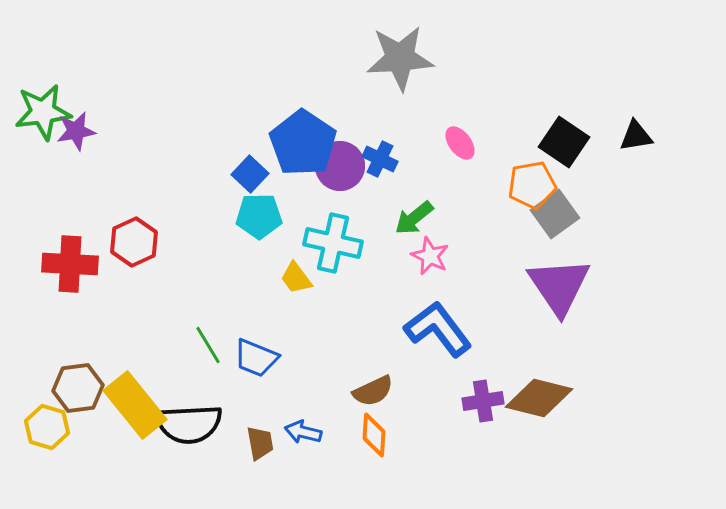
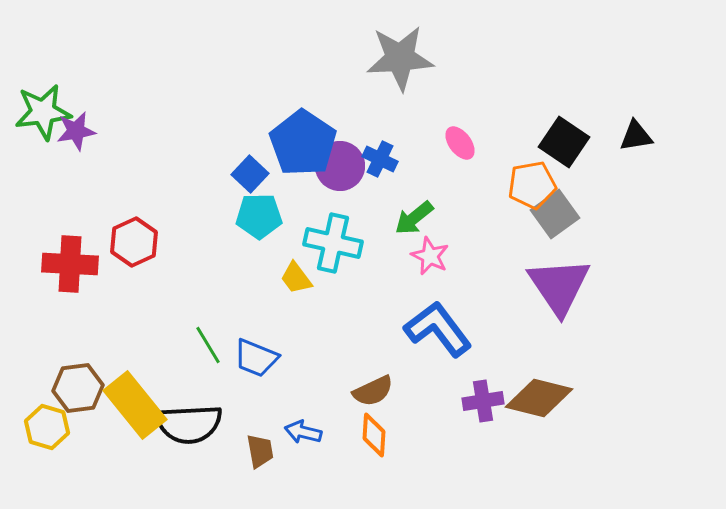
brown trapezoid: moved 8 px down
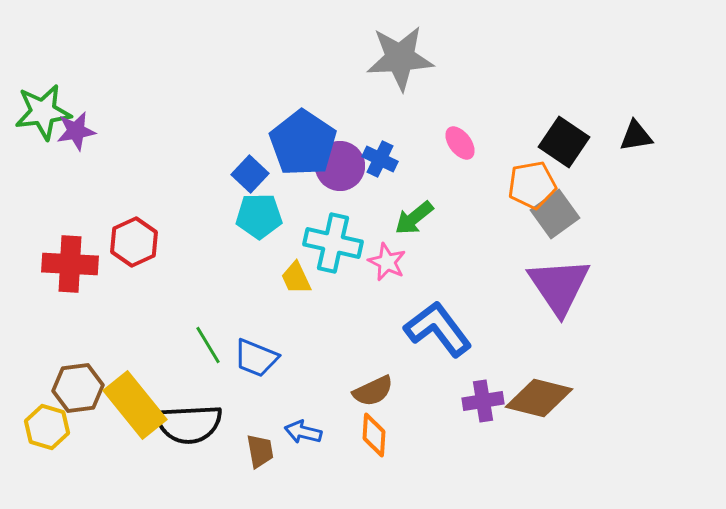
pink star: moved 43 px left, 6 px down
yellow trapezoid: rotated 12 degrees clockwise
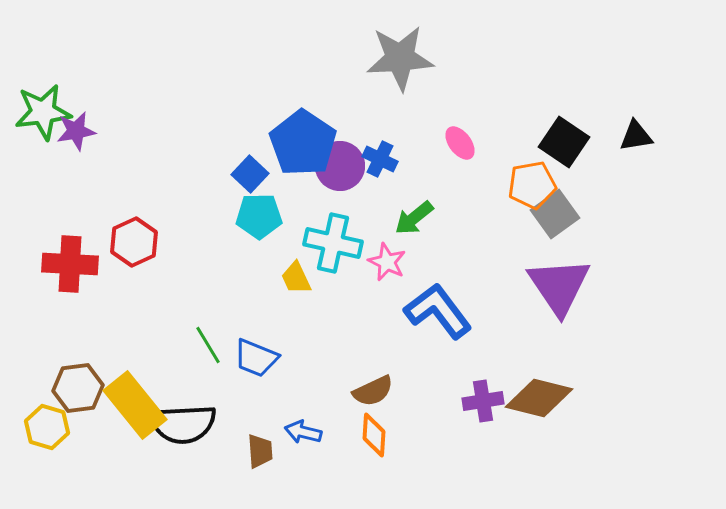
blue L-shape: moved 18 px up
black semicircle: moved 6 px left
brown trapezoid: rotated 6 degrees clockwise
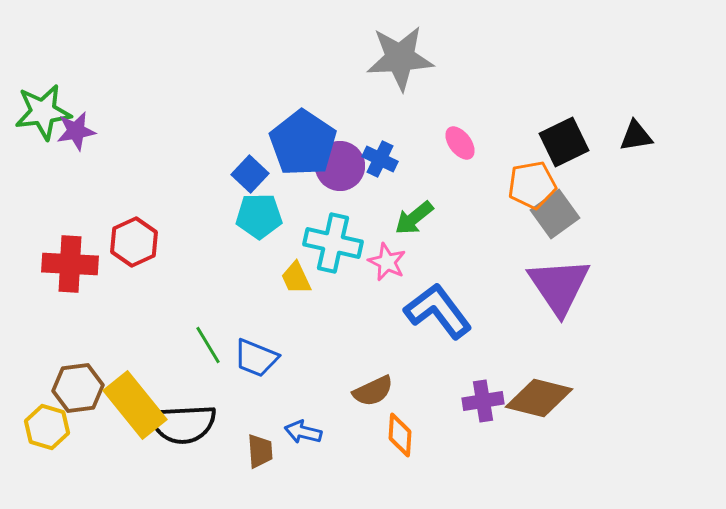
black square: rotated 30 degrees clockwise
orange diamond: moved 26 px right
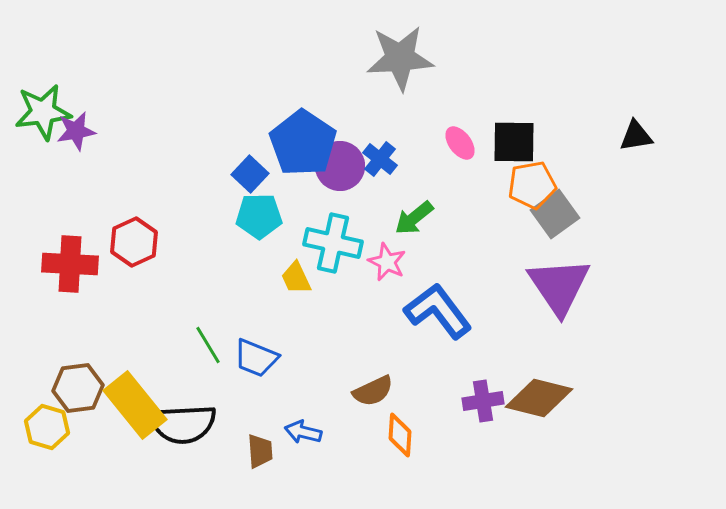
black square: moved 50 px left; rotated 27 degrees clockwise
blue cross: rotated 12 degrees clockwise
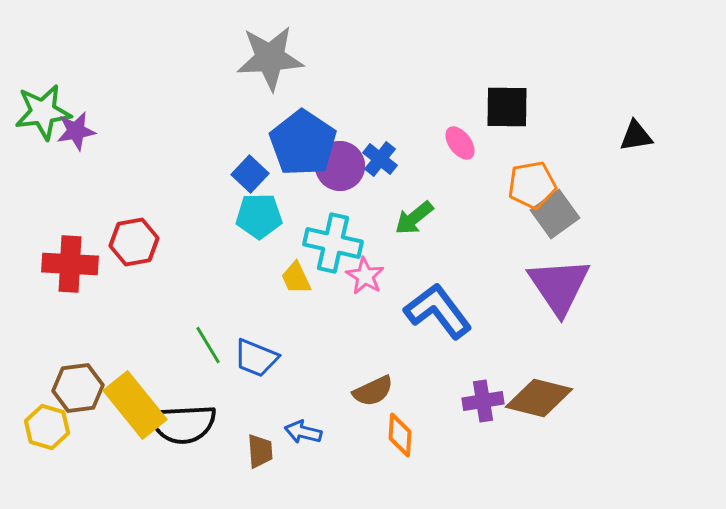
gray star: moved 130 px left
black square: moved 7 px left, 35 px up
red hexagon: rotated 15 degrees clockwise
pink star: moved 22 px left, 14 px down; rotated 6 degrees clockwise
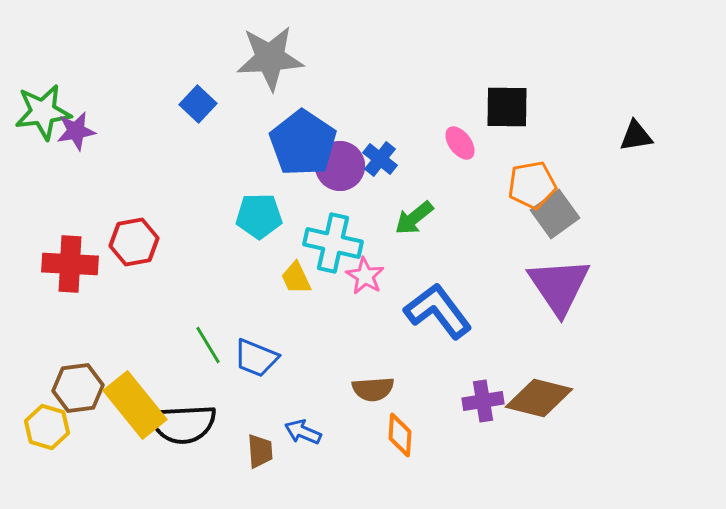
blue square: moved 52 px left, 70 px up
brown semicircle: moved 2 px up; rotated 21 degrees clockwise
blue arrow: rotated 9 degrees clockwise
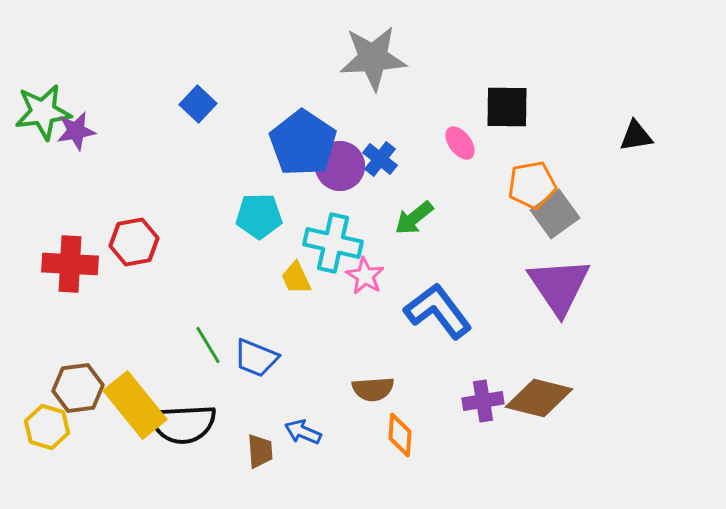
gray star: moved 103 px right
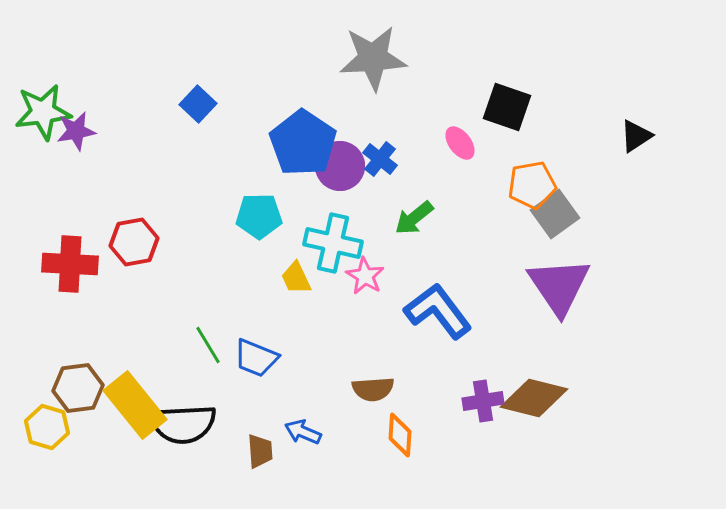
black square: rotated 18 degrees clockwise
black triangle: rotated 24 degrees counterclockwise
brown diamond: moved 5 px left
